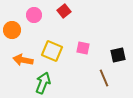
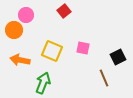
pink circle: moved 8 px left
orange circle: moved 2 px right
black square: moved 2 px down; rotated 14 degrees counterclockwise
orange arrow: moved 3 px left
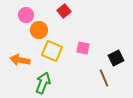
orange circle: moved 25 px right
black square: moved 2 px left, 1 px down
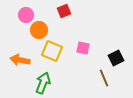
red square: rotated 16 degrees clockwise
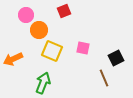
orange arrow: moved 7 px left, 1 px up; rotated 36 degrees counterclockwise
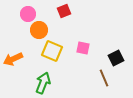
pink circle: moved 2 px right, 1 px up
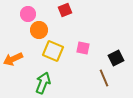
red square: moved 1 px right, 1 px up
yellow square: moved 1 px right
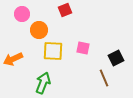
pink circle: moved 6 px left
yellow square: rotated 20 degrees counterclockwise
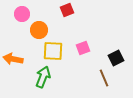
red square: moved 2 px right
pink square: rotated 32 degrees counterclockwise
orange arrow: rotated 36 degrees clockwise
green arrow: moved 6 px up
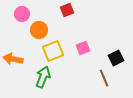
yellow square: rotated 25 degrees counterclockwise
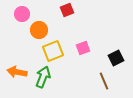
orange arrow: moved 4 px right, 13 px down
brown line: moved 3 px down
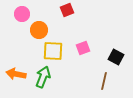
yellow square: rotated 25 degrees clockwise
black square: moved 1 px up; rotated 35 degrees counterclockwise
orange arrow: moved 1 px left, 2 px down
brown line: rotated 36 degrees clockwise
